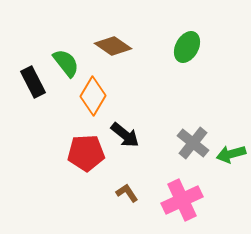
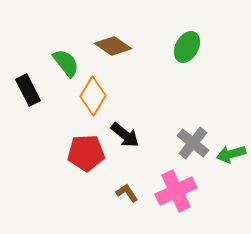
black rectangle: moved 5 px left, 8 px down
pink cross: moved 6 px left, 9 px up
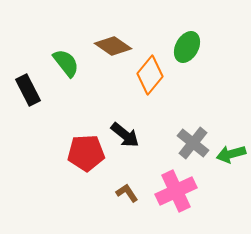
orange diamond: moved 57 px right, 21 px up; rotated 9 degrees clockwise
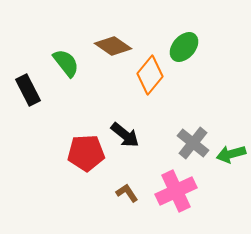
green ellipse: moved 3 px left; rotated 12 degrees clockwise
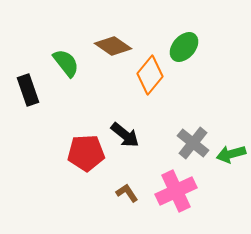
black rectangle: rotated 8 degrees clockwise
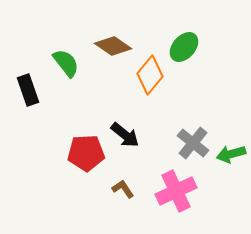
brown L-shape: moved 4 px left, 4 px up
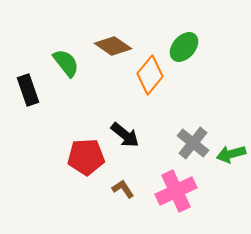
red pentagon: moved 4 px down
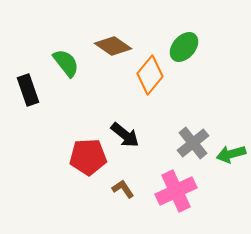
gray cross: rotated 12 degrees clockwise
red pentagon: moved 2 px right
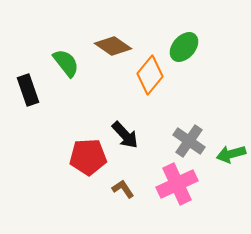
black arrow: rotated 8 degrees clockwise
gray cross: moved 4 px left, 2 px up; rotated 16 degrees counterclockwise
pink cross: moved 1 px right, 7 px up
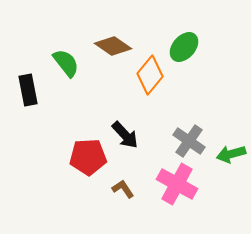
black rectangle: rotated 8 degrees clockwise
pink cross: rotated 36 degrees counterclockwise
